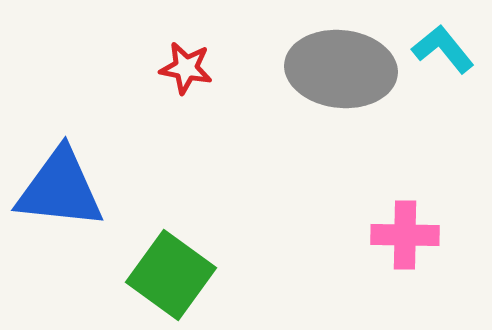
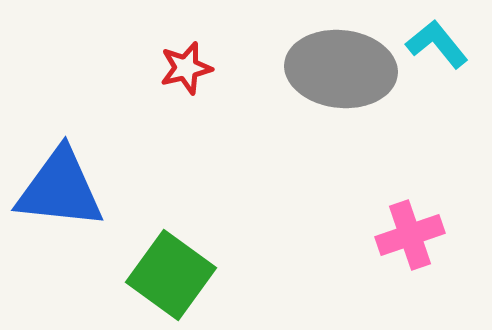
cyan L-shape: moved 6 px left, 5 px up
red star: rotated 24 degrees counterclockwise
pink cross: moved 5 px right; rotated 20 degrees counterclockwise
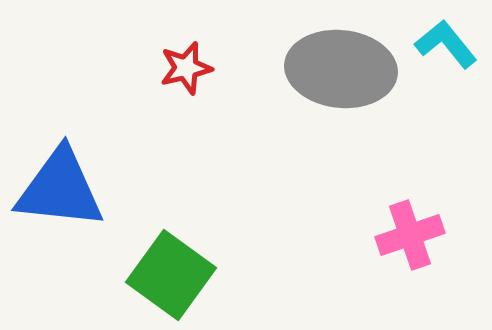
cyan L-shape: moved 9 px right
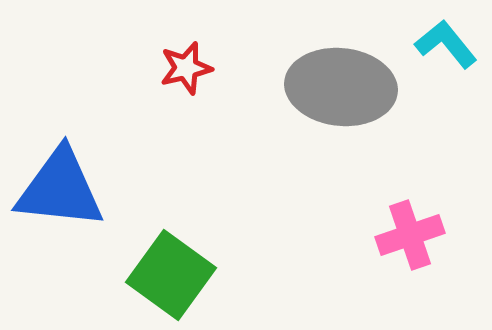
gray ellipse: moved 18 px down
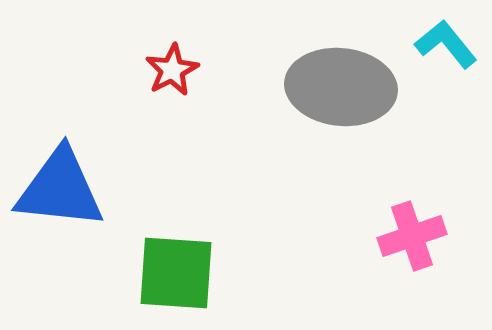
red star: moved 14 px left, 2 px down; rotated 14 degrees counterclockwise
pink cross: moved 2 px right, 1 px down
green square: moved 5 px right, 2 px up; rotated 32 degrees counterclockwise
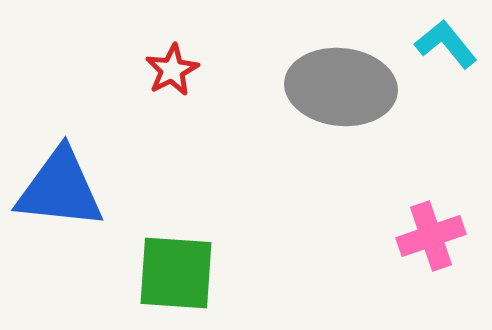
pink cross: moved 19 px right
